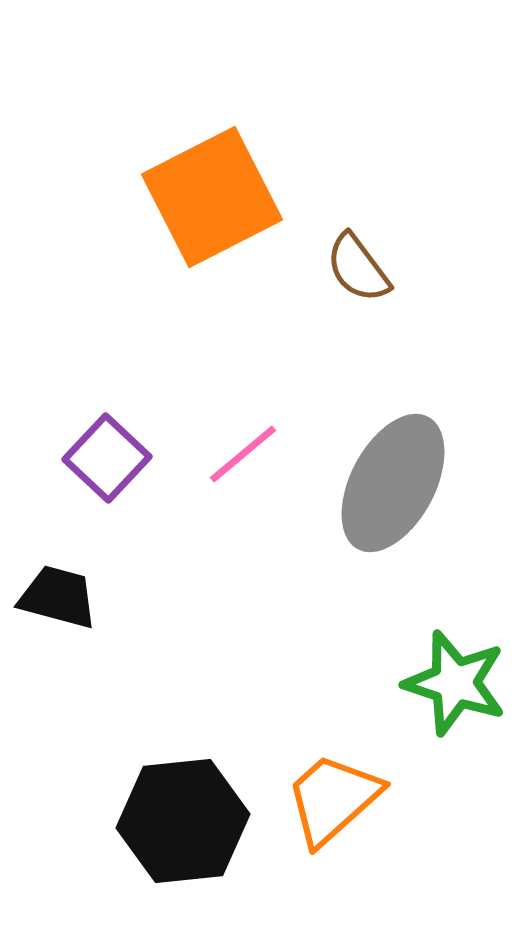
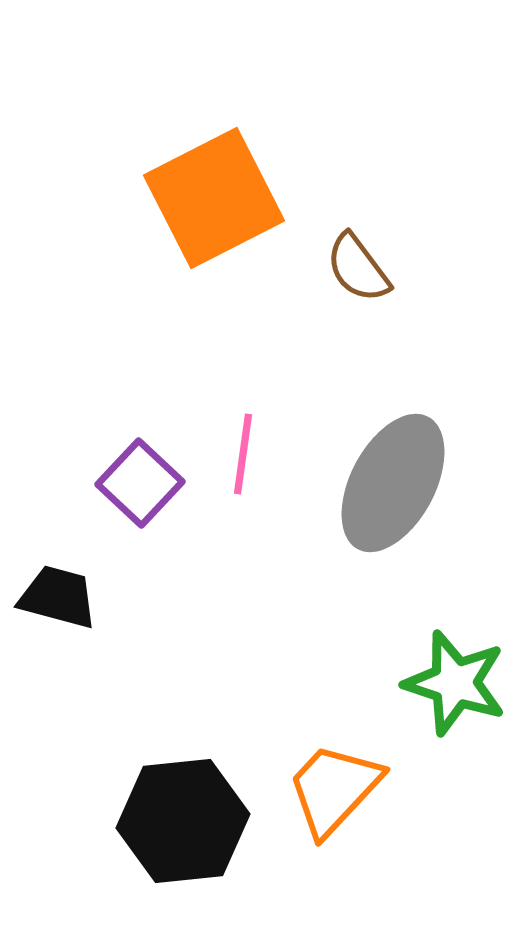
orange square: moved 2 px right, 1 px down
pink line: rotated 42 degrees counterclockwise
purple square: moved 33 px right, 25 px down
orange trapezoid: moved 1 px right, 10 px up; rotated 5 degrees counterclockwise
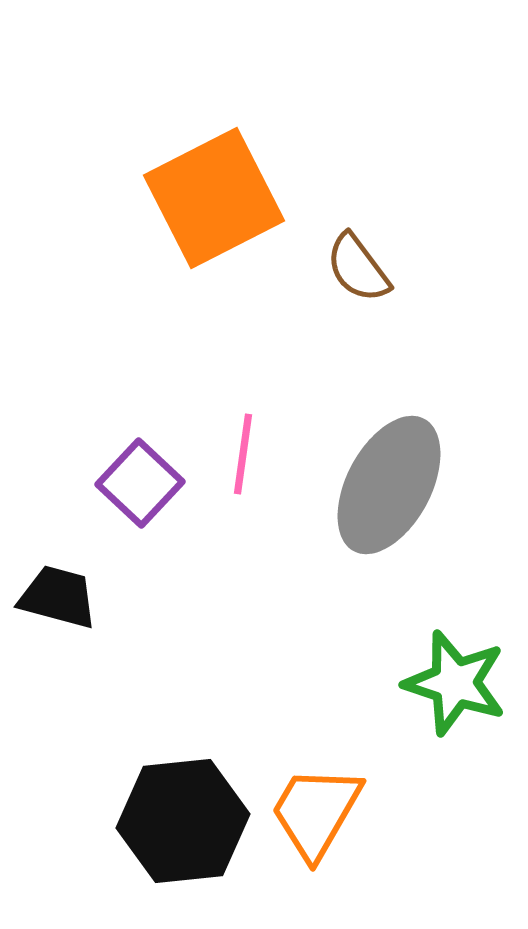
gray ellipse: moved 4 px left, 2 px down
orange trapezoid: moved 18 px left, 23 px down; rotated 13 degrees counterclockwise
